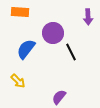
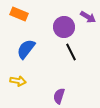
orange rectangle: moved 1 px left, 2 px down; rotated 18 degrees clockwise
purple arrow: rotated 56 degrees counterclockwise
purple circle: moved 11 px right, 6 px up
yellow arrow: rotated 35 degrees counterclockwise
purple semicircle: moved 1 px up; rotated 21 degrees counterclockwise
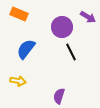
purple circle: moved 2 px left
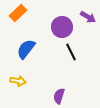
orange rectangle: moved 1 px left, 1 px up; rotated 66 degrees counterclockwise
